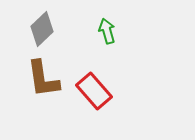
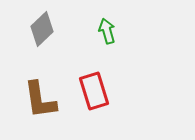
brown L-shape: moved 3 px left, 21 px down
red rectangle: rotated 24 degrees clockwise
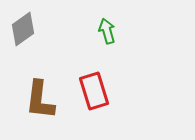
gray diamond: moved 19 px left; rotated 8 degrees clockwise
brown L-shape: rotated 15 degrees clockwise
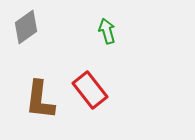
gray diamond: moved 3 px right, 2 px up
red rectangle: moved 4 px left, 1 px up; rotated 21 degrees counterclockwise
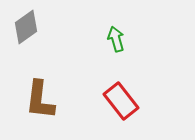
green arrow: moved 9 px right, 8 px down
red rectangle: moved 31 px right, 11 px down
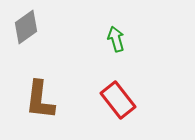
red rectangle: moved 3 px left, 1 px up
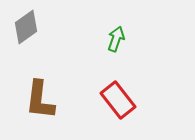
green arrow: rotated 35 degrees clockwise
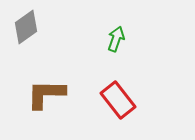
brown L-shape: moved 6 px right, 6 px up; rotated 84 degrees clockwise
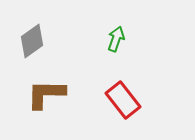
gray diamond: moved 6 px right, 14 px down
red rectangle: moved 5 px right
